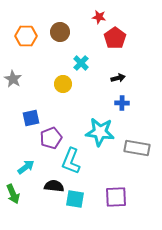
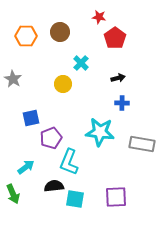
gray rectangle: moved 5 px right, 4 px up
cyan L-shape: moved 2 px left, 1 px down
black semicircle: rotated 12 degrees counterclockwise
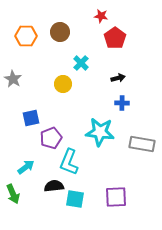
red star: moved 2 px right, 1 px up
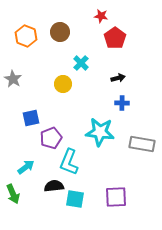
orange hexagon: rotated 20 degrees clockwise
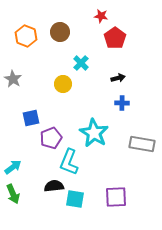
cyan star: moved 6 px left, 1 px down; rotated 24 degrees clockwise
cyan arrow: moved 13 px left
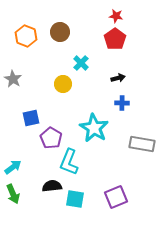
red star: moved 15 px right
red pentagon: moved 1 px down
cyan star: moved 5 px up
purple pentagon: rotated 20 degrees counterclockwise
black semicircle: moved 2 px left
purple square: rotated 20 degrees counterclockwise
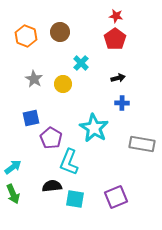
gray star: moved 21 px right
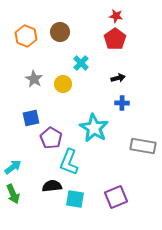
gray rectangle: moved 1 px right, 2 px down
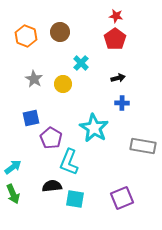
purple square: moved 6 px right, 1 px down
